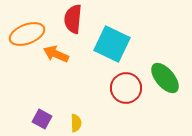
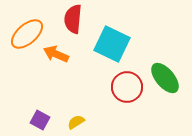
orange ellipse: rotated 20 degrees counterclockwise
red circle: moved 1 px right, 1 px up
purple square: moved 2 px left, 1 px down
yellow semicircle: moved 1 px up; rotated 120 degrees counterclockwise
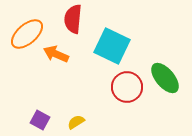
cyan square: moved 2 px down
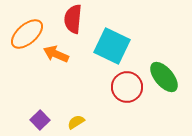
green ellipse: moved 1 px left, 1 px up
purple square: rotated 18 degrees clockwise
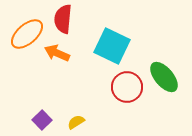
red semicircle: moved 10 px left
orange arrow: moved 1 px right, 1 px up
purple square: moved 2 px right
